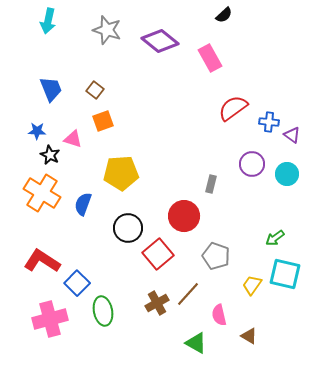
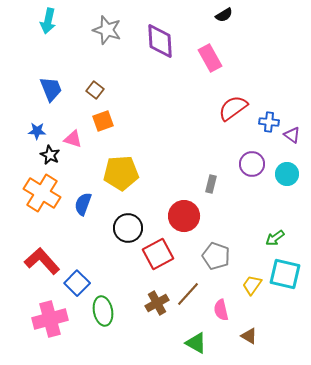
black semicircle: rotated 12 degrees clockwise
purple diamond: rotated 48 degrees clockwise
red square: rotated 12 degrees clockwise
red L-shape: rotated 15 degrees clockwise
pink semicircle: moved 2 px right, 5 px up
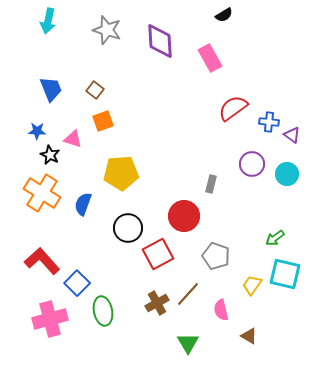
green triangle: moved 8 px left; rotated 30 degrees clockwise
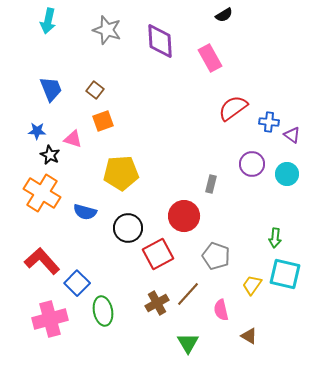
blue semicircle: moved 2 px right, 8 px down; rotated 95 degrees counterclockwise
green arrow: rotated 48 degrees counterclockwise
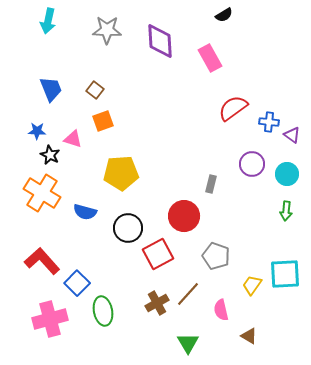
gray star: rotated 16 degrees counterclockwise
green arrow: moved 11 px right, 27 px up
cyan square: rotated 16 degrees counterclockwise
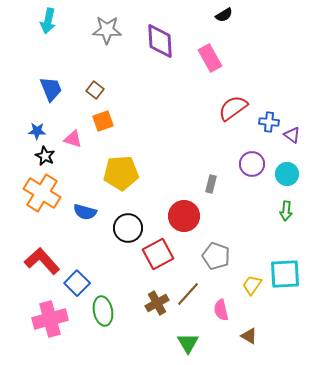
black star: moved 5 px left, 1 px down
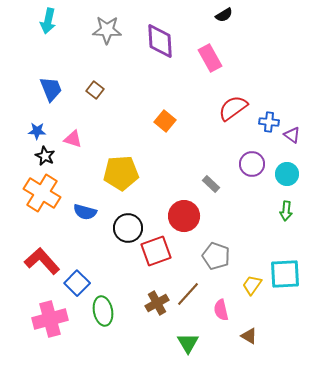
orange square: moved 62 px right; rotated 30 degrees counterclockwise
gray rectangle: rotated 60 degrees counterclockwise
red square: moved 2 px left, 3 px up; rotated 8 degrees clockwise
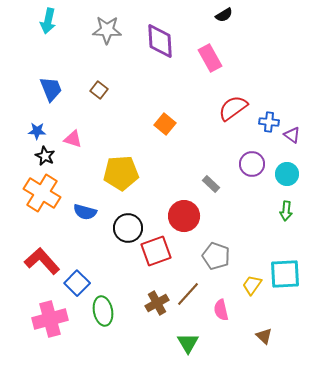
brown square: moved 4 px right
orange square: moved 3 px down
brown triangle: moved 15 px right; rotated 12 degrees clockwise
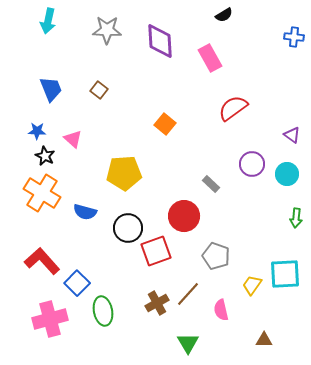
blue cross: moved 25 px right, 85 px up
pink triangle: rotated 24 degrees clockwise
yellow pentagon: moved 3 px right
green arrow: moved 10 px right, 7 px down
brown triangle: moved 4 px down; rotated 42 degrees counterclockwise
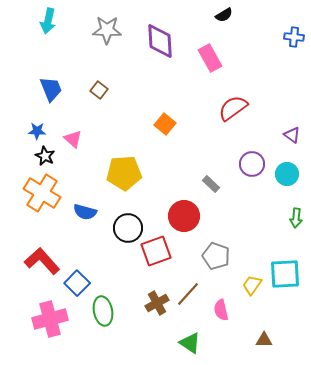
green triangle: moved 2 px right; rotated 25 degrees counterclockwise
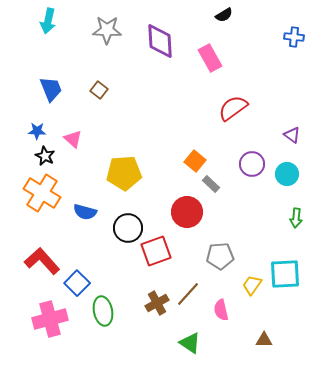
orange square: moved 30 px right, 37 px down
red circle: moved 3 px right, 4 px up
gray pentagon: moved 4 px right; rotated 24 degrees counterclockwise
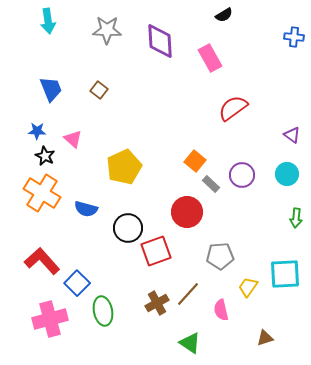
cyan arrow: rotated 20 degrees counterclockwise
purple circle: moved 10 px left, 11 px down
yellow pentagon: moved 6 px up; rotated 20 degrees counterclockwise
blue semicircle: moved 1 px right, 3 px up
yellow trapezoid: moved 4 px left, 2 px down
brown triangle: moved 1 px right, 2 px up; rotated 18 degrees counterclockwise
